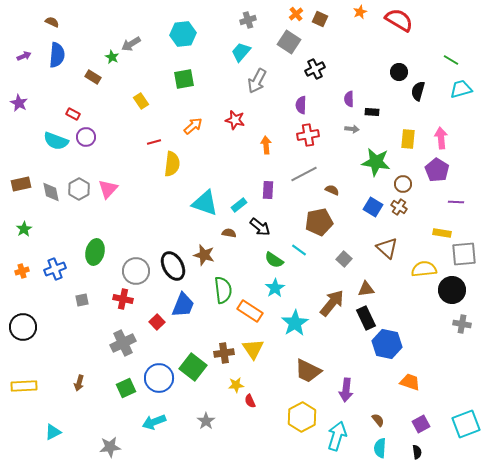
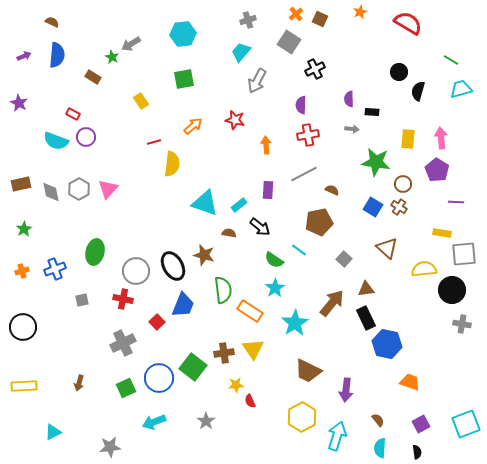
red semicircle at (399, 20): moved 9 px right, 3 px down
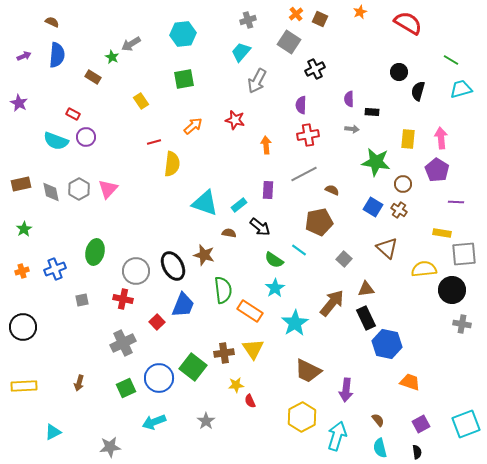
brown cross at (399, 207): moved 3 px down
cyan semicircle at (380, 448): rotated 18 degrees counterclockwise
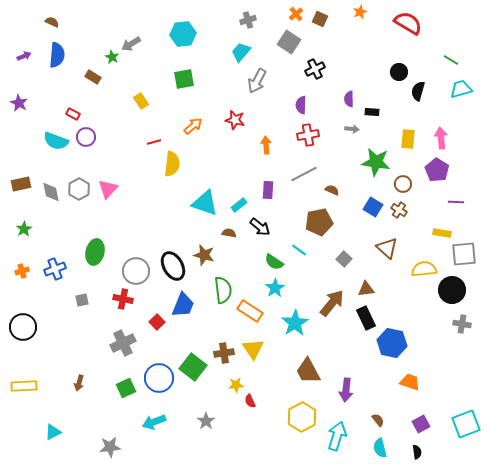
green semicircle at (274, 260): moved 2 px down
blue hexagon at (387, 344): moved 5 px right, 1 px up
brown trapezoid at (308, 371): rotated 36 degrees clockwise
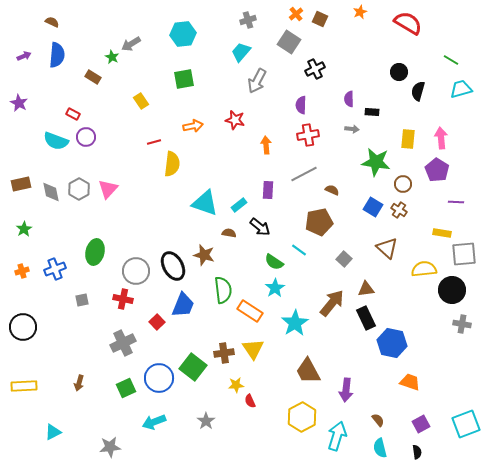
orange arrow at (193, 126): rotated 30 degrees clockwise
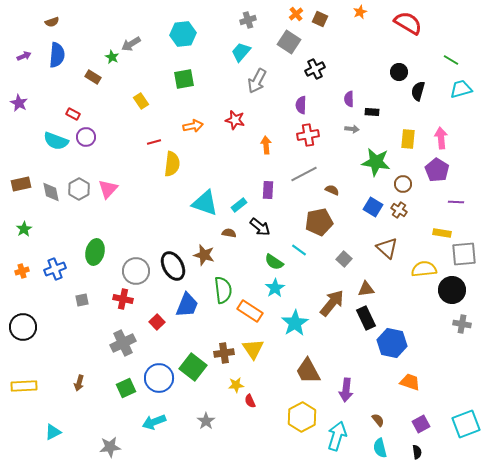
brown semicircle at (52, 22): rotated 136 degrees clockwise
blue trapezoid at (183, 305): moved 4 px right
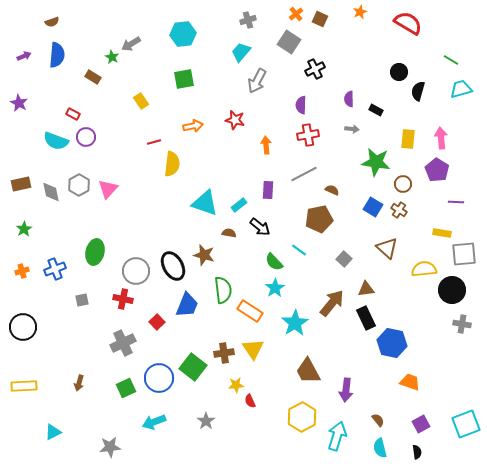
black rectangle at (372, 112): moved 4 px right, 2 px up; rotated 24 degrees clockwise
gray hexagon at (79, 189): moved 4 px up
brown pentagon at (319, 222): moved 3 px up
green semicircle at (274, 262): rotated 12 degrees clockwise
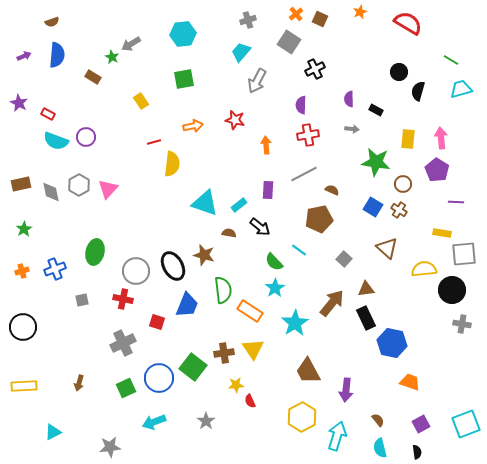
red rectangle at (73, 114): moved 25 px left
red square at (157, 322): rotated 28 degrees counterclockwise
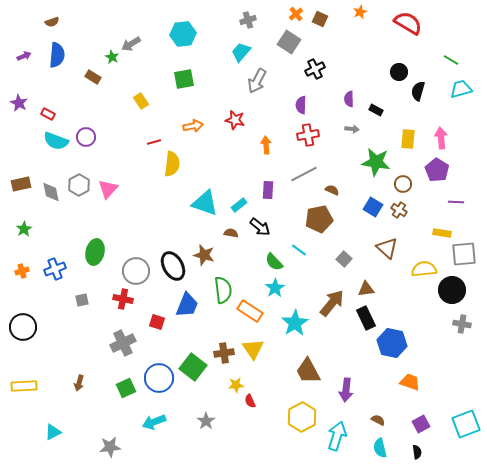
brown semicircle at (229, 233): moved 2 px right
brown semicircle at (378, 420): rotated 24 degrees counterclockwise
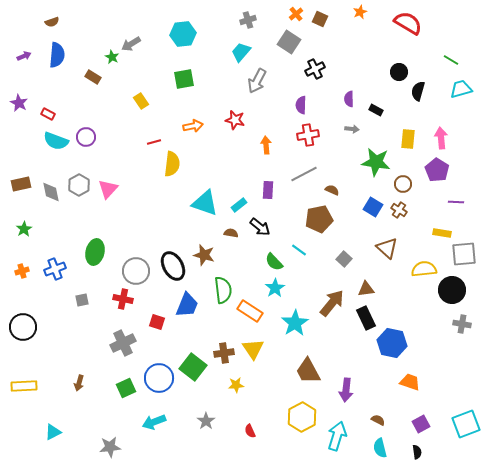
red semicircle at (250, 401): moved 30 px down
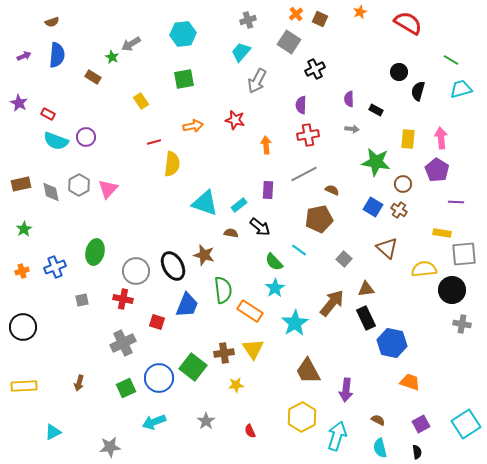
blue cross at (55, 269): moved 2 px up
cyan square at (466, 424): rotated 12 degrees counterclockwise
